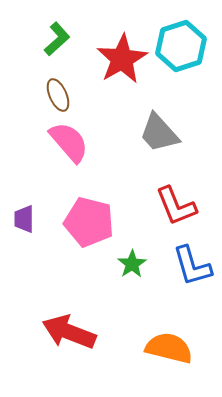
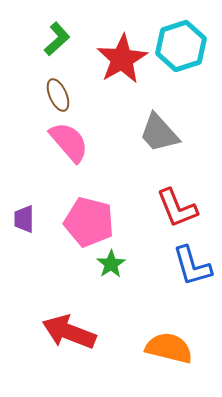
red L-shape: moved 1 px right, 2 px down
green star: moved 21 px left
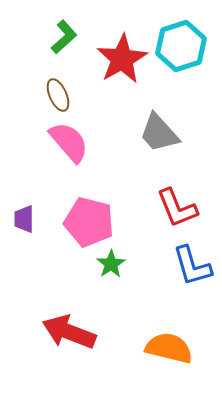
green L-shape: moved 7 px right, 2 px up
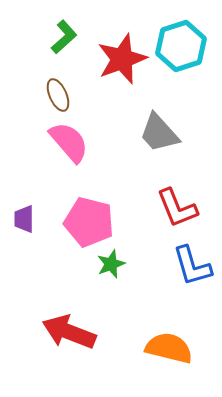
red star: rotated 9 degrees clockwise
green star: rotated 12 degrees clockwise
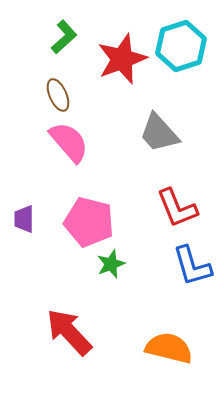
red arrow: rotated 26 degrees clockwise
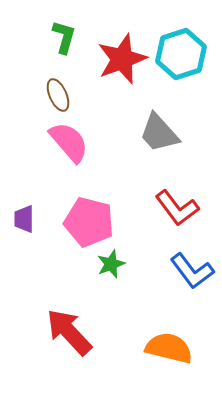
green L-shape: rotated 32 degrees counterclockwise
cyan hexagon: moved 8 px down
red L-shape: rotated 15 degrees counterclockwise
blue L-shape: moved 5 px down; rotated 21 degrees counterclockwise
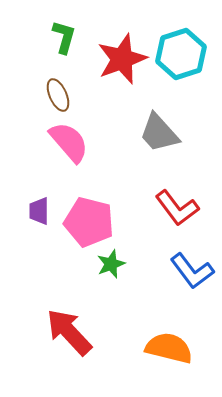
purple trapezoid: moved 15 px right, 8 px up
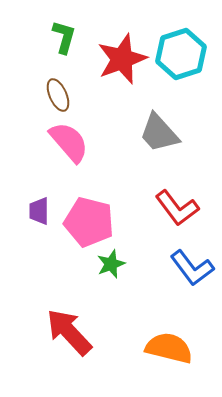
blue L-shape: moved 3 px up
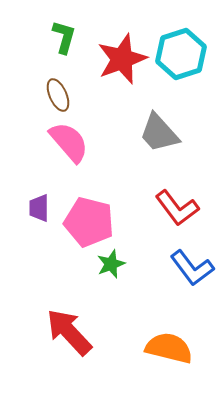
purple trapezoid: moved 3 px up
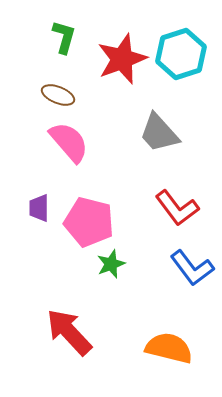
brown ellipse: rotated 44 degrees counterclockwise
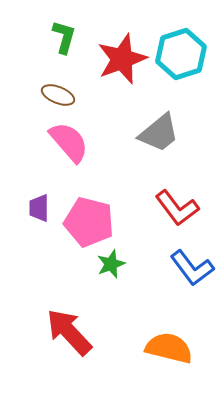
gray trapezoid: rotated 87 degrees counterclockwise
